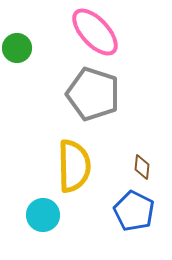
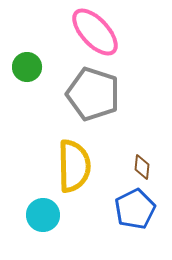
green circle: moved 10 px right, 19 px down
blue pentagon: moved 1 px right, 2 px up; rotated 18 degrees clockwise
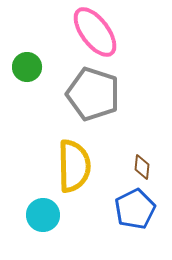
pink ellipse: rotated 6 degrees clockwise
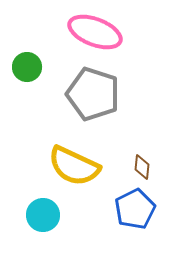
pink ellipse: rotated 32 degrees counterclockwise
yellow semicircle: rotated 116 degrees clockwise
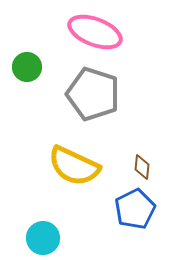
cyan circle: moved 23 px down
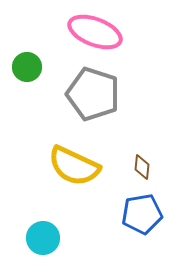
blue pentagon: moved 7 px right, 5 px down; rotated 18 degrees clockwise
